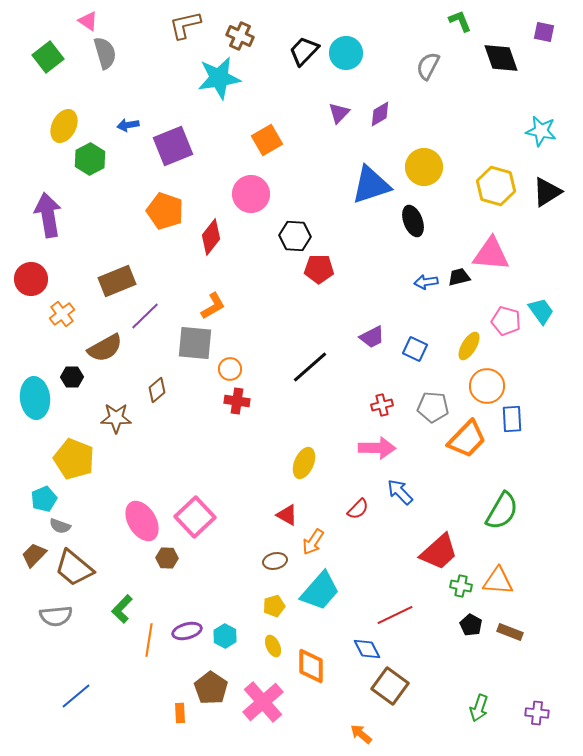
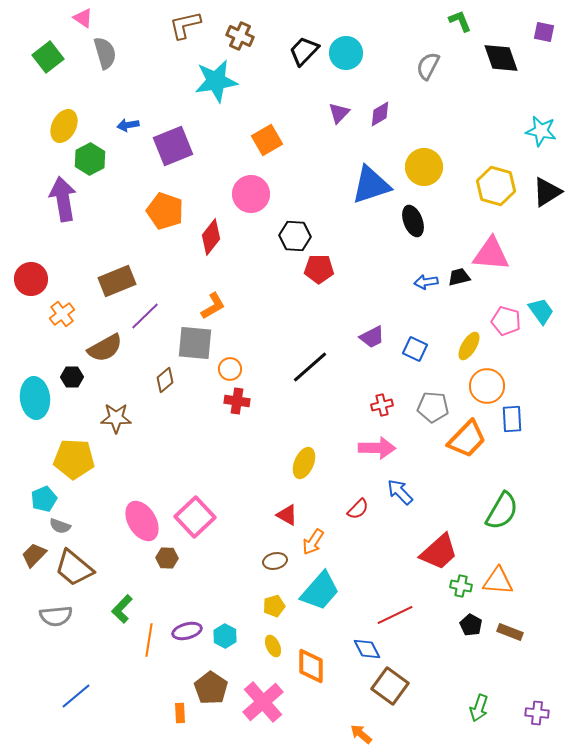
pink triangle at (88, 21): moved 5 px left, 3 px up
cyan star at (219, 78): moved 3 px left, 3 px down
purple arrow at (48, 215): moved 15 px right, 16 px up
brown diamond at (157, 390): moved 8 px right, 10 px up
yellow pentagon at (74, 459): rotated 18 degrees counterclockwise
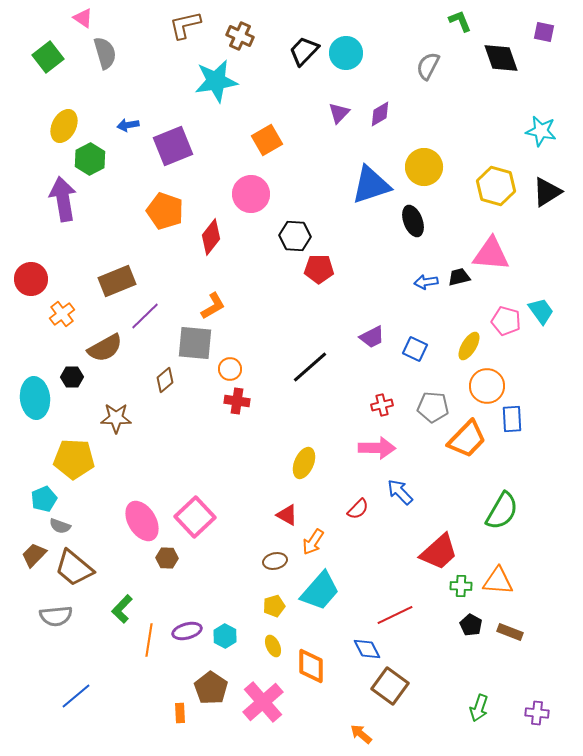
green cross at (461, 586): rotated 10 degrees counterclockwise
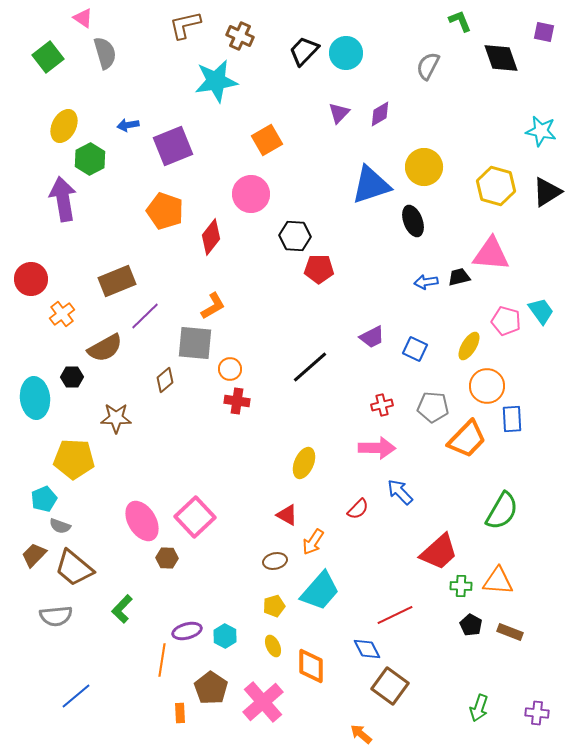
orange line at (149, 640): moved 13 px right, 20 px down
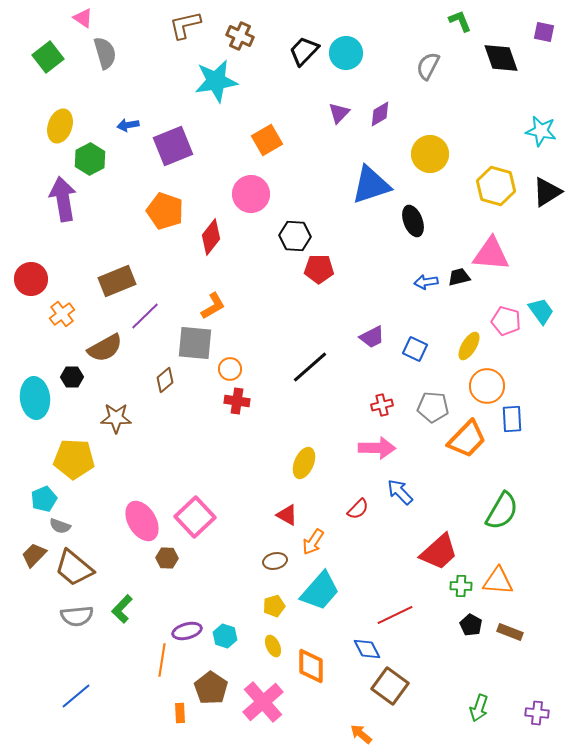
yellow ellipse at (64, 126): moved 4 px left; rotated 8 degrees counterclockwise
yellow circle at (424, 167): moved 6 px right, 13 px up
gray semicircle at (56, 616): moved 21 px right
cyan hexagon at (225, 636): rotated 10 degrees counterclockwise
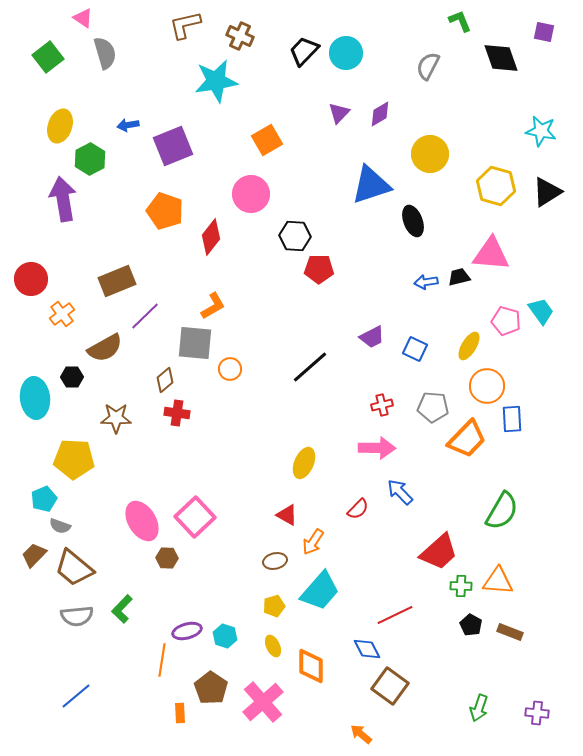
red cross at (237, 401): moved 60 px left, 12 px down
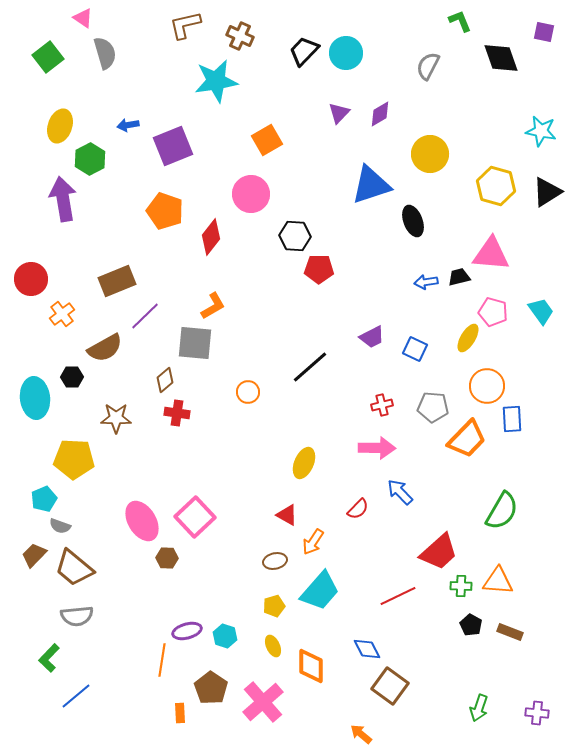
pink pentagon at (506, 321): moved 13 px left, 9 px up
yellow ellipse at (469, 346): moved 1 px left, 8 px up
orange circle at (230, 369): moved 18 px right, 23 px down
green L-shape at (122, 609): moved 73 px left, 49 px down
red line at (395, 615): moved 3 px right, 19 px up
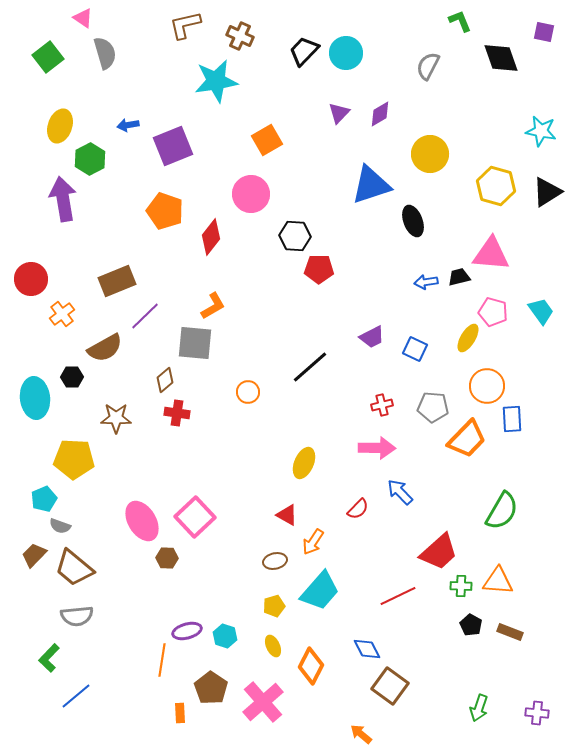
orange diamond at (311, 666): rotated 27 degrees clockwise
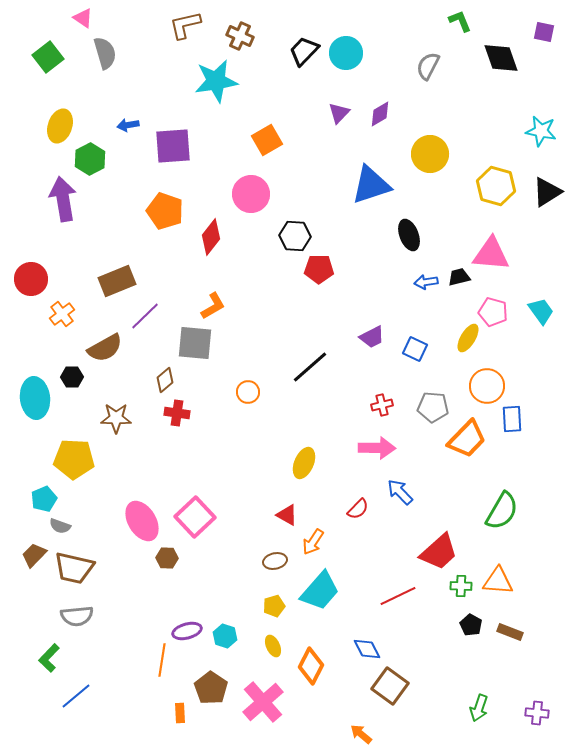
purple square at (173, 146): rotated 18 degrees clockwise
black ellipse at (413, 221): moved 4 px left, 14 px down
brown trapezoid at (74, 568): rotated 27 degrees counterclockwise
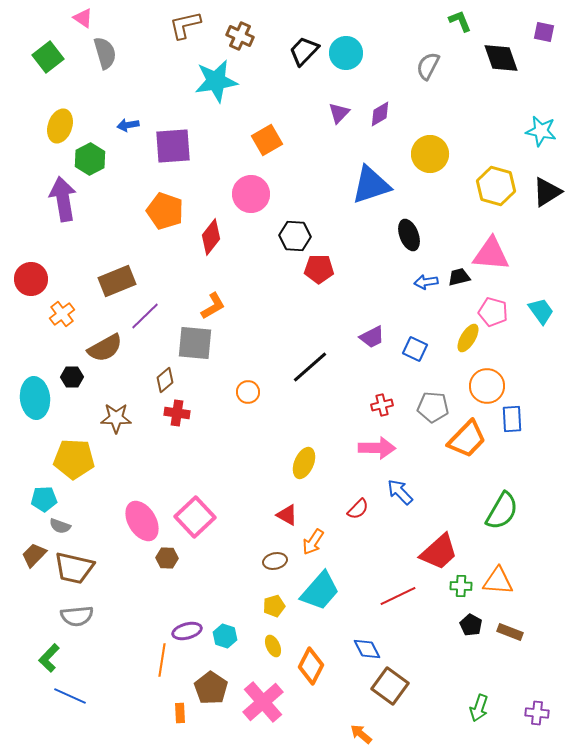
cyan pentagon at (44, 499): rotated 20 degrees clockwise
blue line at (76, 696): moved 6 px left; rotated 64 degrees clockwise
